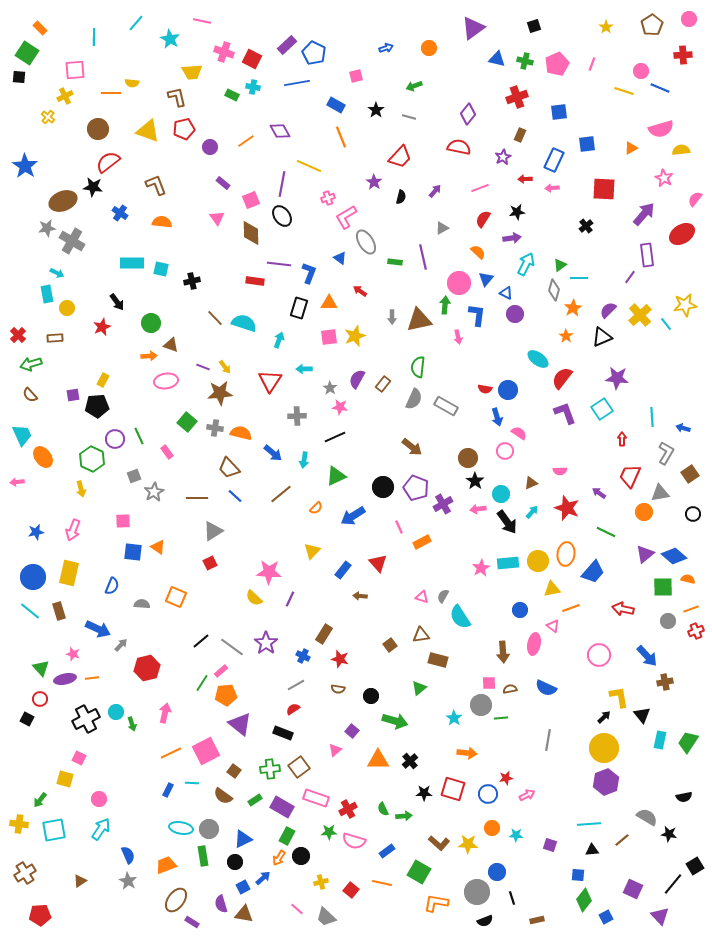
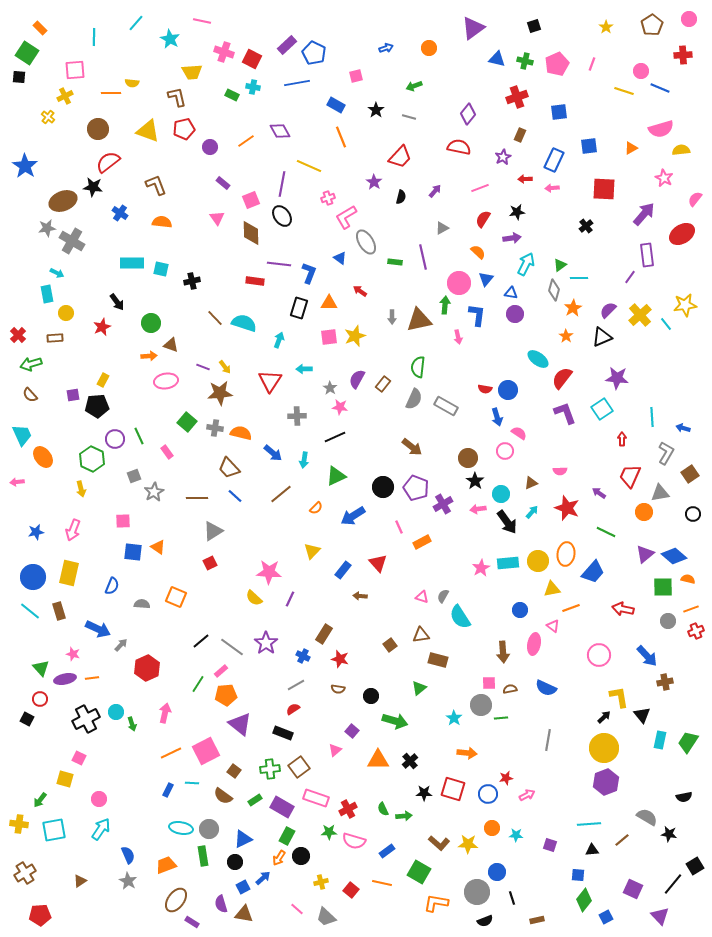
blue square at (587, 144): moved 2 px right, 2 px down
blue triangle at (506, 293): moved 5 px right; rotated 16 degrees counterclockwise
yellow circle at (67, 308): moved 1 px left, 5 px down
red hexagon at (147, 668): rotated 10 degrees counterclockwise
green line at (202, 683): moved 4 px left, 1 px down
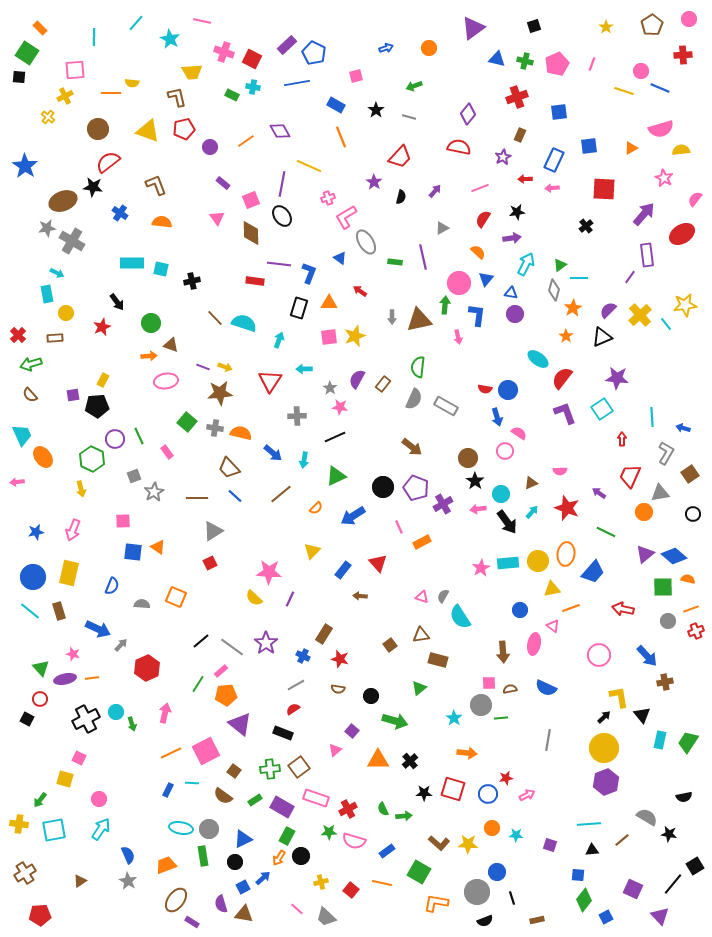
yellow arrow at (225, 367): rotated 32 degrees counterclockwise
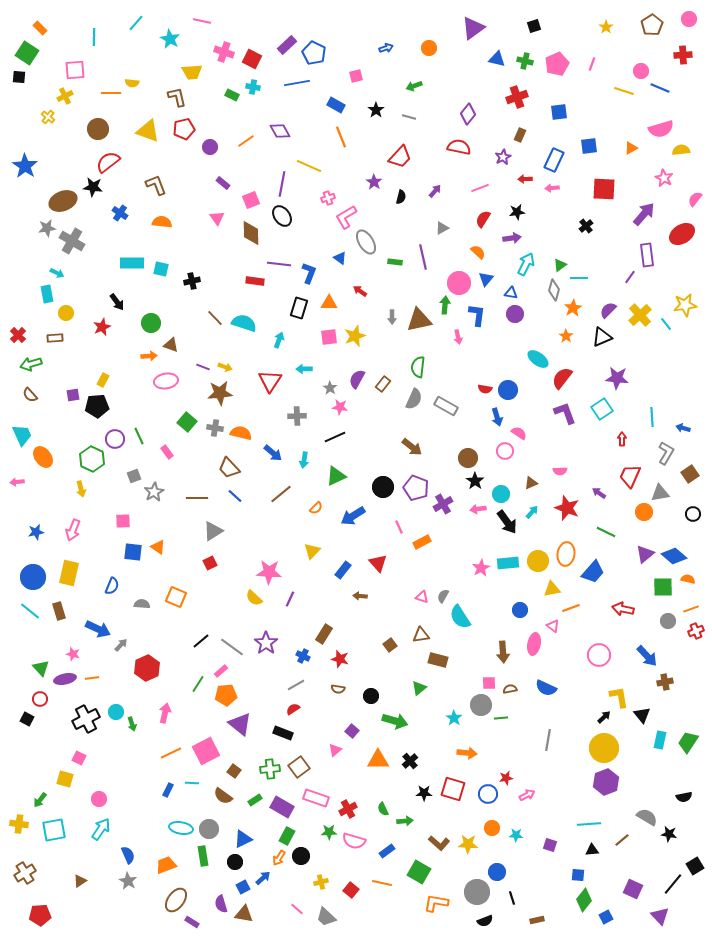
green arrow at (404, 816): moved 1 px right, 5 px down
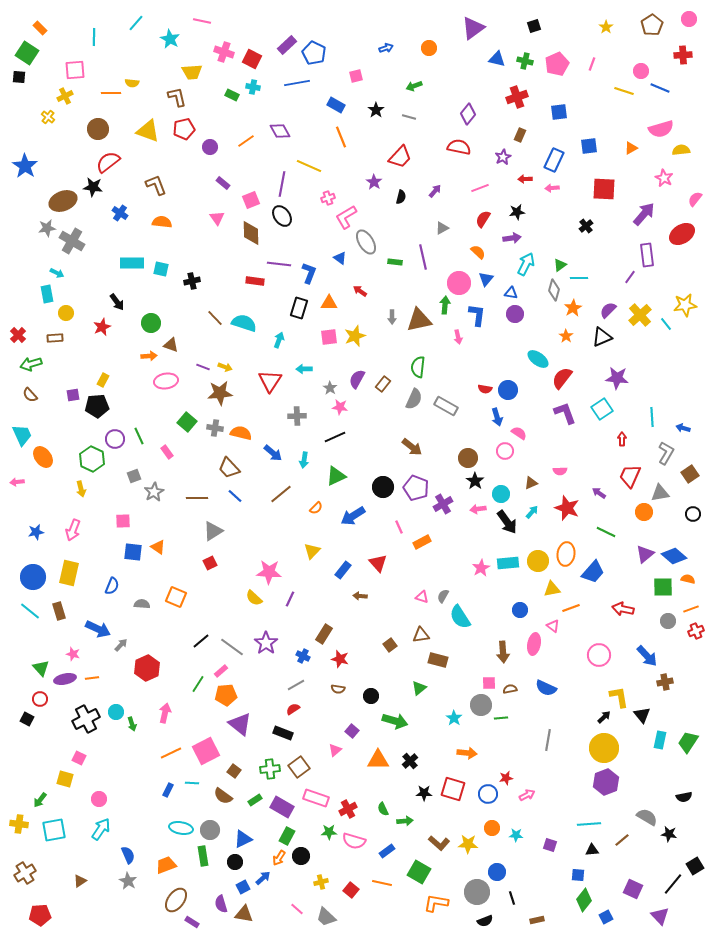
gray circle at (209, 829): moved 1 px right, 1 px down
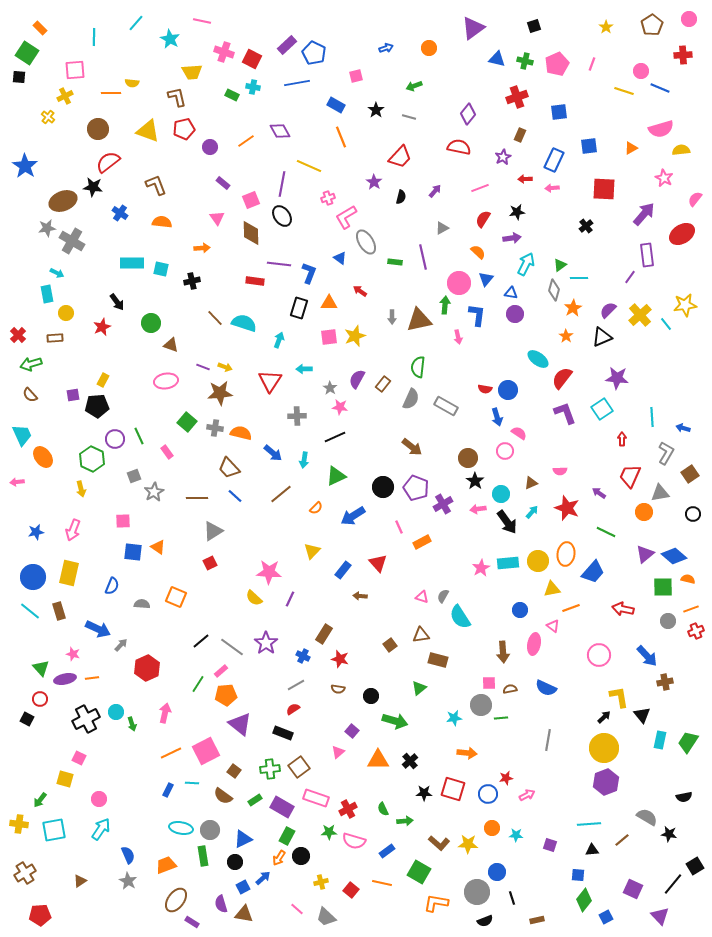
orange arrow at (149, 356): moved 53 px right, 108 px up
gray semicircle at (414, 399): moved 3 px left
cyan star at (454, 718): rotated 28 degrees clockwise
pink triangle at (335, 750): moved 3 px right, 2 px down
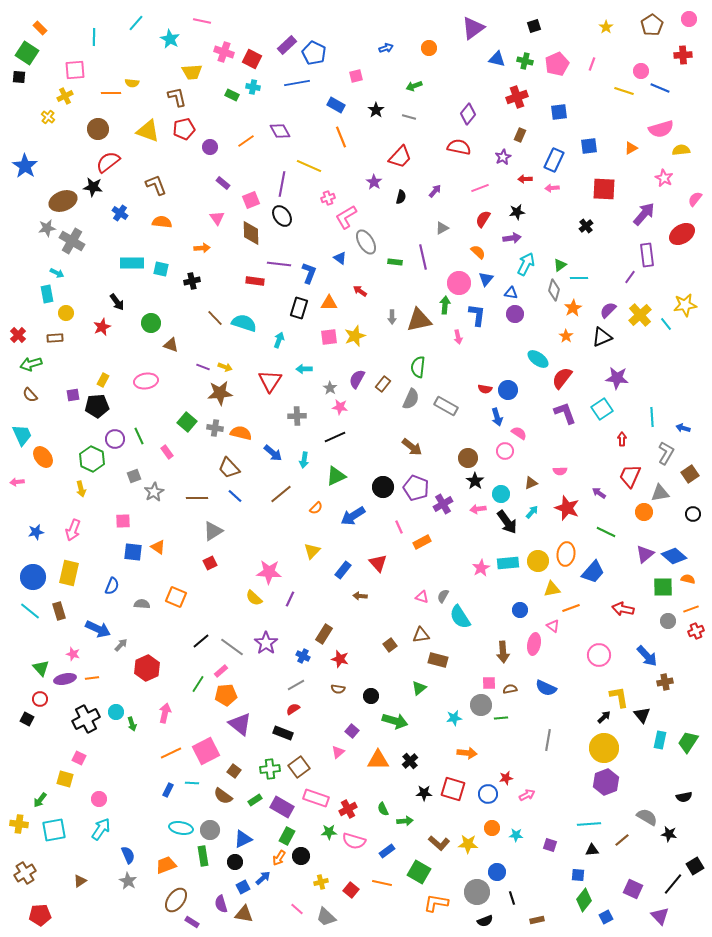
pink ellipse at (166, 381): moved 20 px left
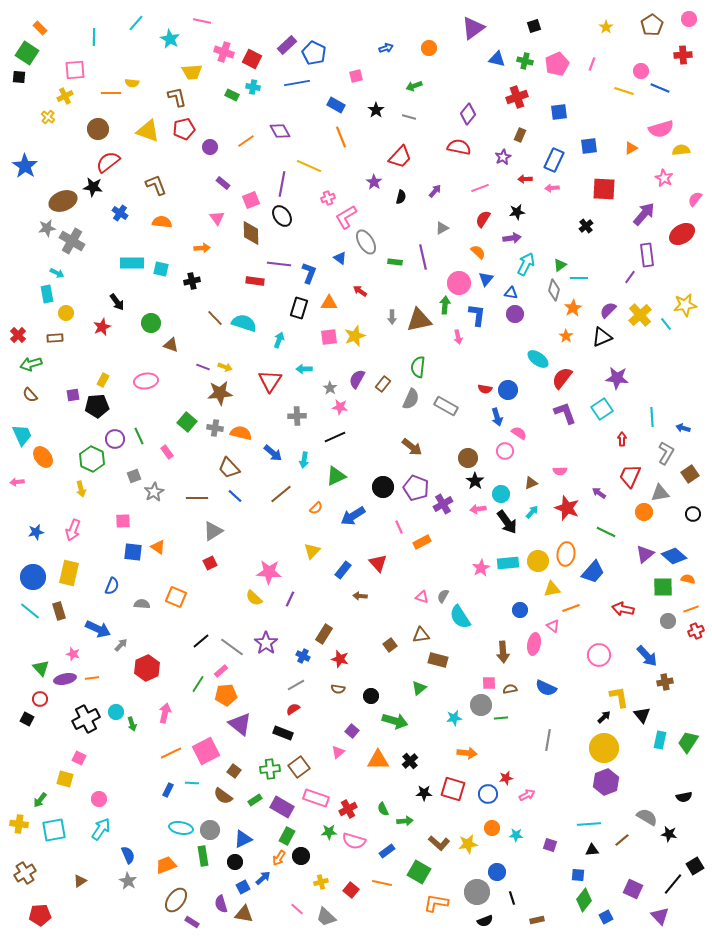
yellow star at (468, 844): rotated 12 degrees counterclockwise
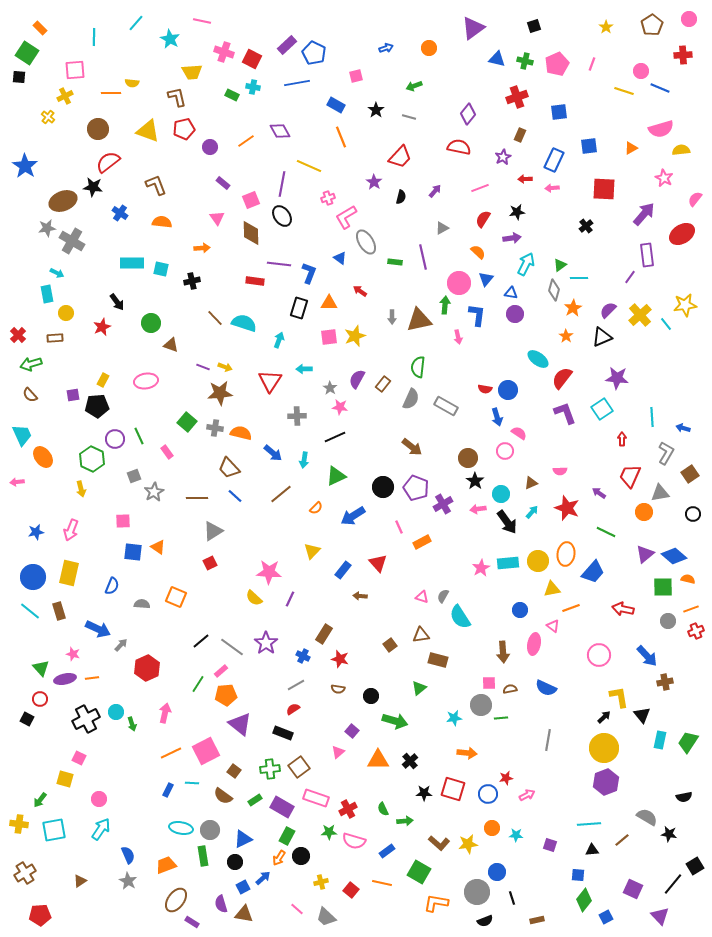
pink arrow at (73, 530): moved 2 px left
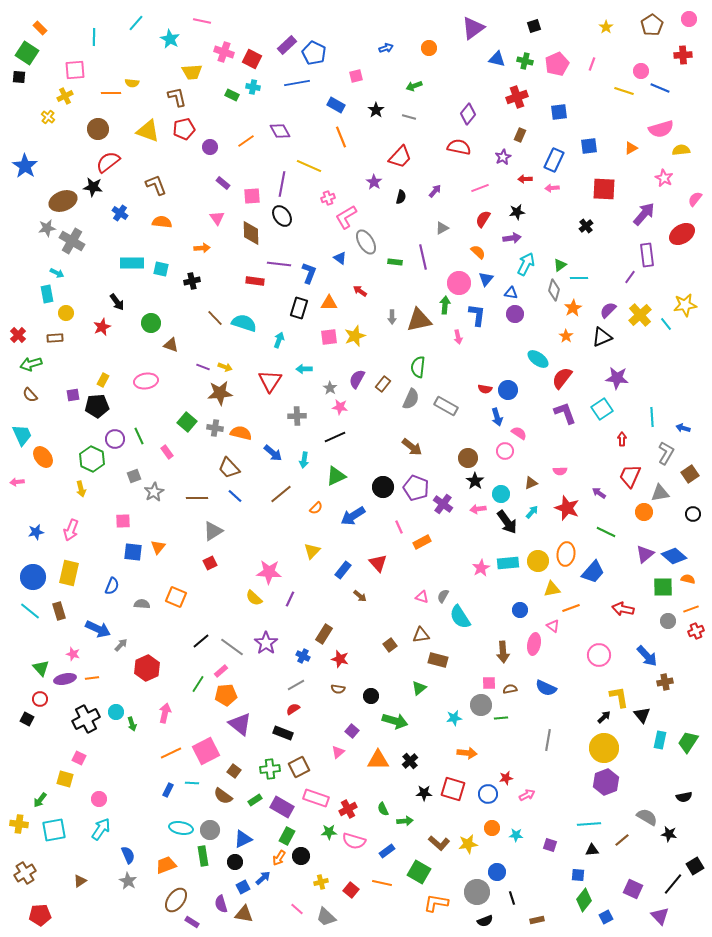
pink square at (251, 200): moved 1 px right, 4 px up; rotated 18 degrees clockwise
purple cross at (443, 504): rotated 24 degrees counterclockwise
orange triangle at (158, 547): rotated 35 degrees clockwise
brown arrow at (360, 596): rotated 144 degrees counterclockwise
brown square at (299, 767): rotated 10 degrees clockwise
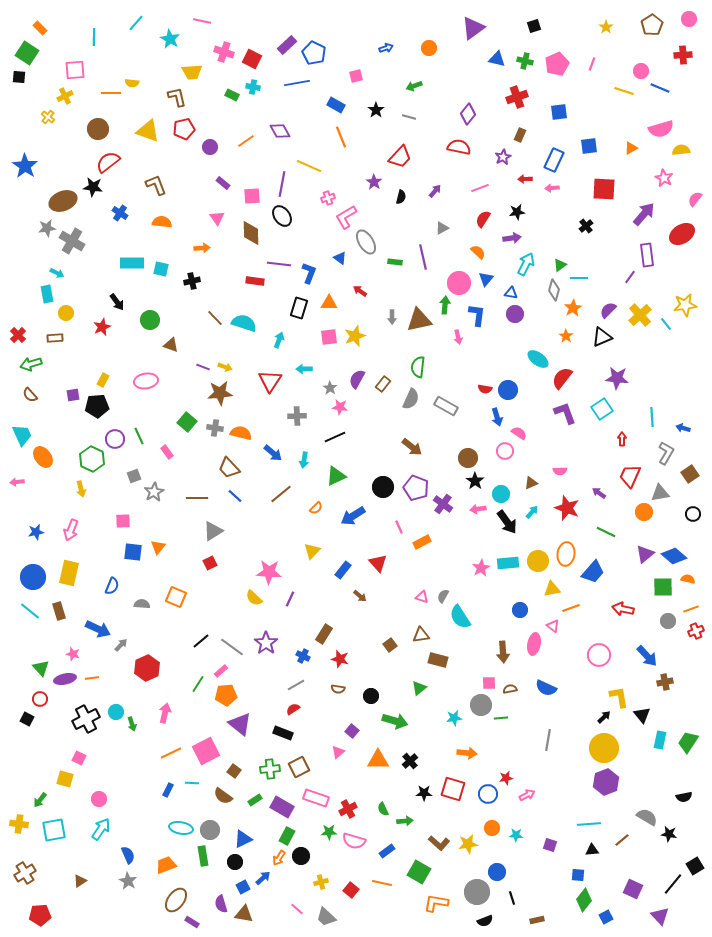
green circle at (151, 323): moved 1 px left, 3 px up
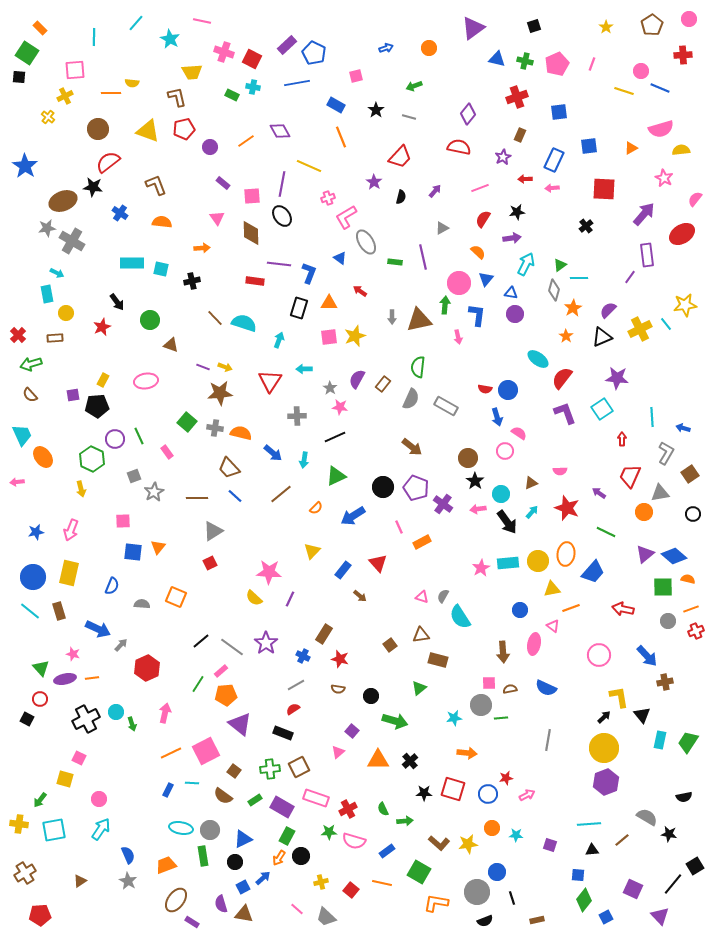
yellow cross at (640, 315): moved 14 px down; rotated 15 degrees clockwise
